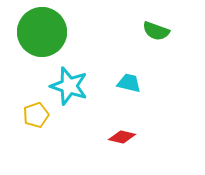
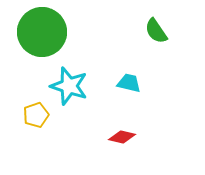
green semicircle: rotated 36 degrees clockwise
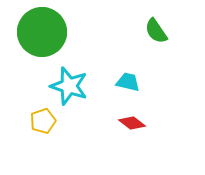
cyan trapezoid: moved 1 px left, 1 px up
yellow pentagon: moved 7 px right, 6 px down
red diamond: moved 10 px right, 14 px up; rotated 24 degrees clockwise
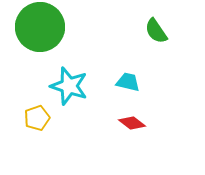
green circle: moved 2 px left, 5 px up
yellow pentagon: moved 6 px left, 3 px up
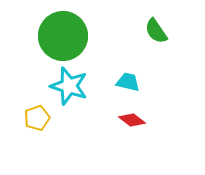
green circle: moved 23 px right, 9 px down
red diamond: moved 3 px up
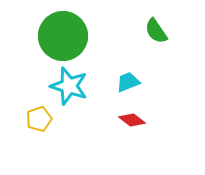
cyan trapezoid: rotated 35 degrees counterclockwise
yellow pentagon: moved 2 px right, 1 px down
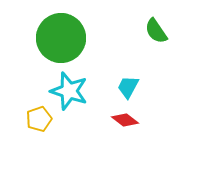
green circle: moved 2 px left, 2 px down
cyan trapezoid: moved 5 px down; rotated 40 degrees counterclockwise
cyan star: moved 5 px down
red diamond: moved 7 px left
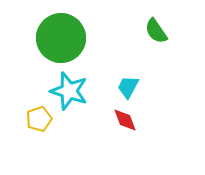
red diamond: rotated 32 degrees clockwise
